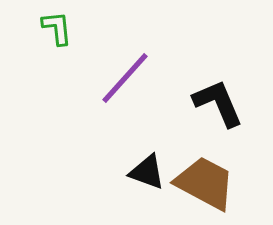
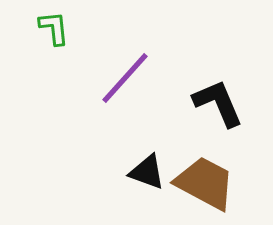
green L-shape: moved 3 px left
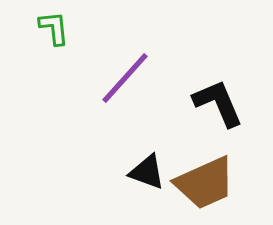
brown trapezoid: rotated 128 degrees clockwise
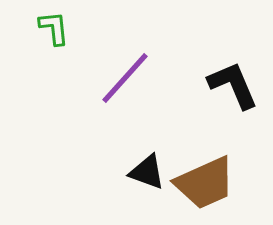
black L-shape: moved 15 px right, 18 px up
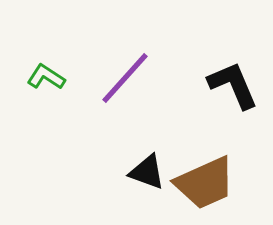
green L-shape: moved 8 px left, 49 px down; rotated 51 degrees counterclockwise
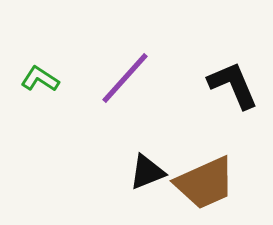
green L-shape: moved 6 px left, 2 px down
black triangle: rotated 42 degrees counterclockwise
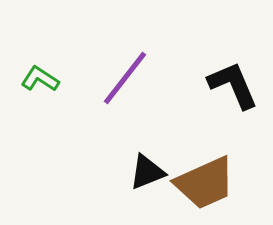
purple line: rotated 4 degrees counterclockwise
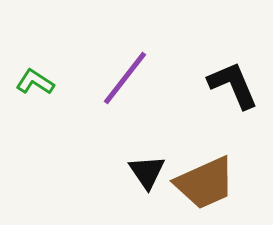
green L-shape: moved 5 px left, 3 px down
black triangle: rotated 42 degrees counterclockwise
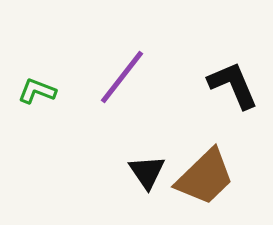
purple line: moved 3 px left, 1 px up
green L-shape: moved 2 px right, 9 px down; rotated 12 degrees counterclockwise
brown trapezoid: moved 6 px up; rotated 20 degrees counterclockwise
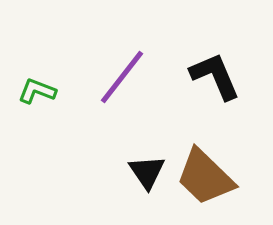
black L-shape: moved 18 px left, 9 px up
brown trapezoid: rotated 88 degrees clockwise
